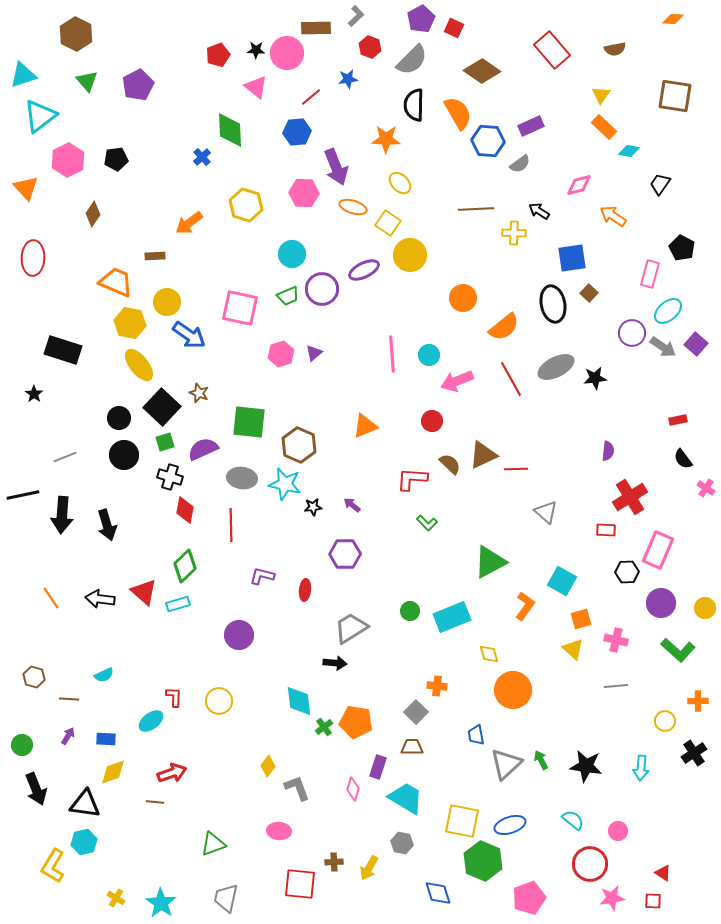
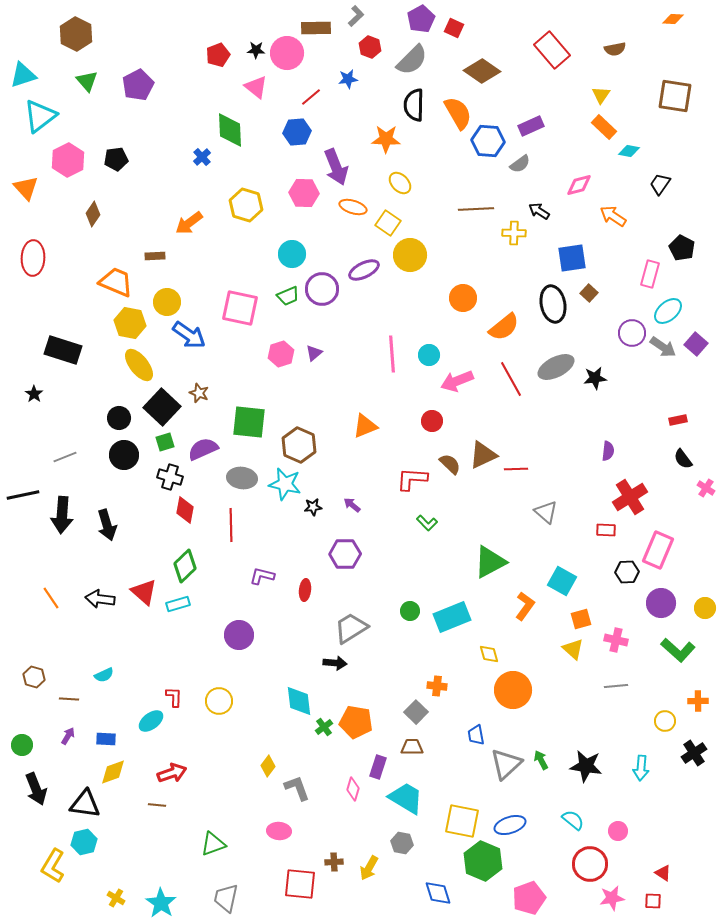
brown line at (155, 802): moved 2 px right, 3 px down
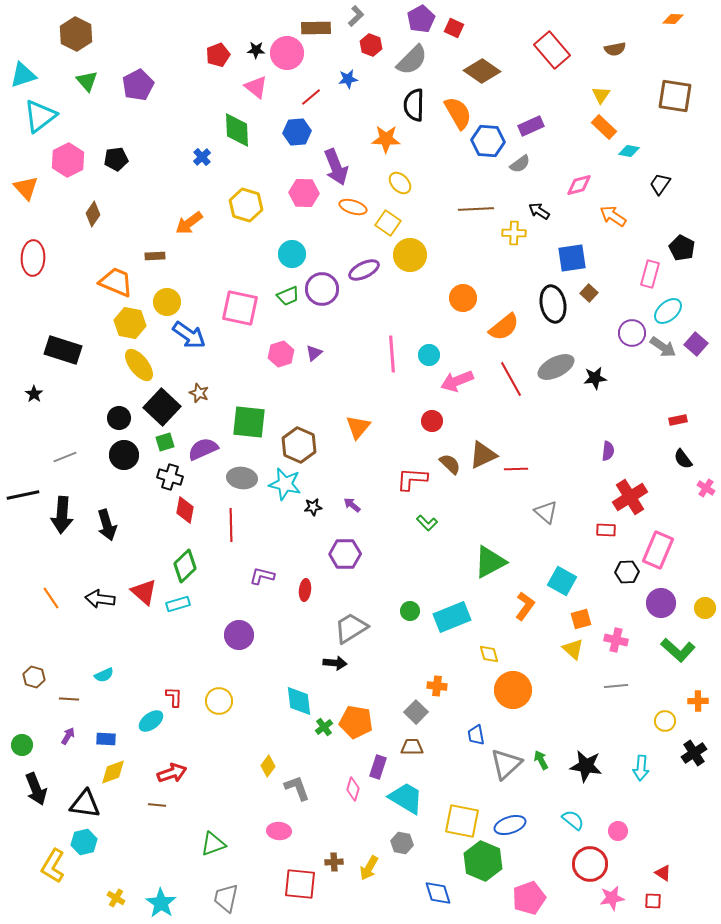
red hexagon at (370, 47): moved 1 px right, 2 px up
green diamond at (230, 130): moved 7 px right
orange triangle at (365, 426): moved 7 px left, 1 px down; rotated 28 degrees counterclockwise
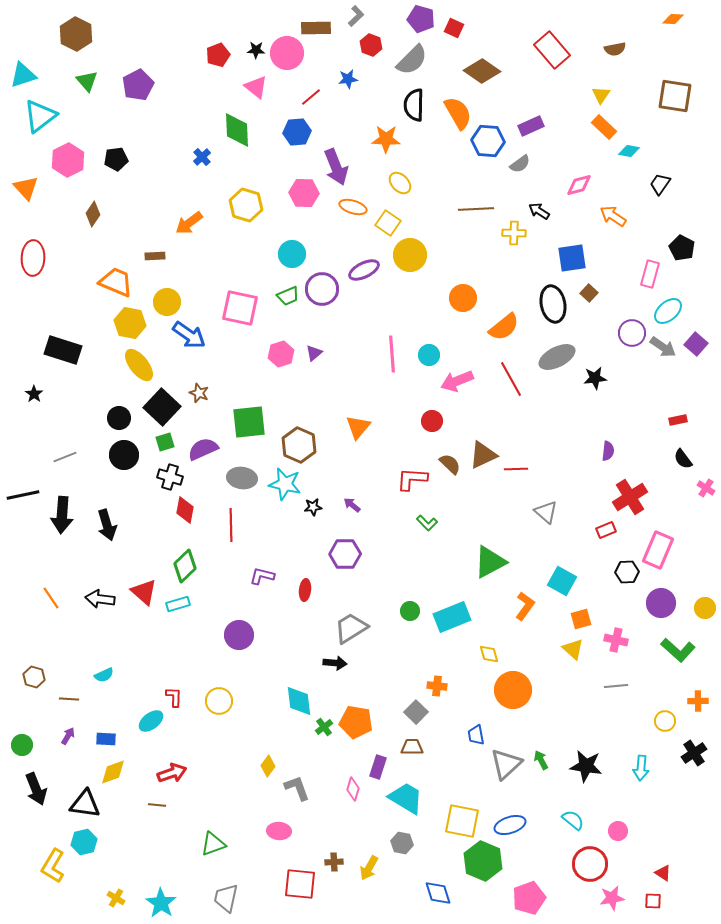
purple pentagon at (421, 19): rotated 28 degrees counterclockwise
gray ellipse at (556, 367): moved 1 px right, 10 px up
green square at (249, 422): rotated 12 degrees counterclockwise
red rectangle at (606, 530): rotated 24 degrees counterclockwise
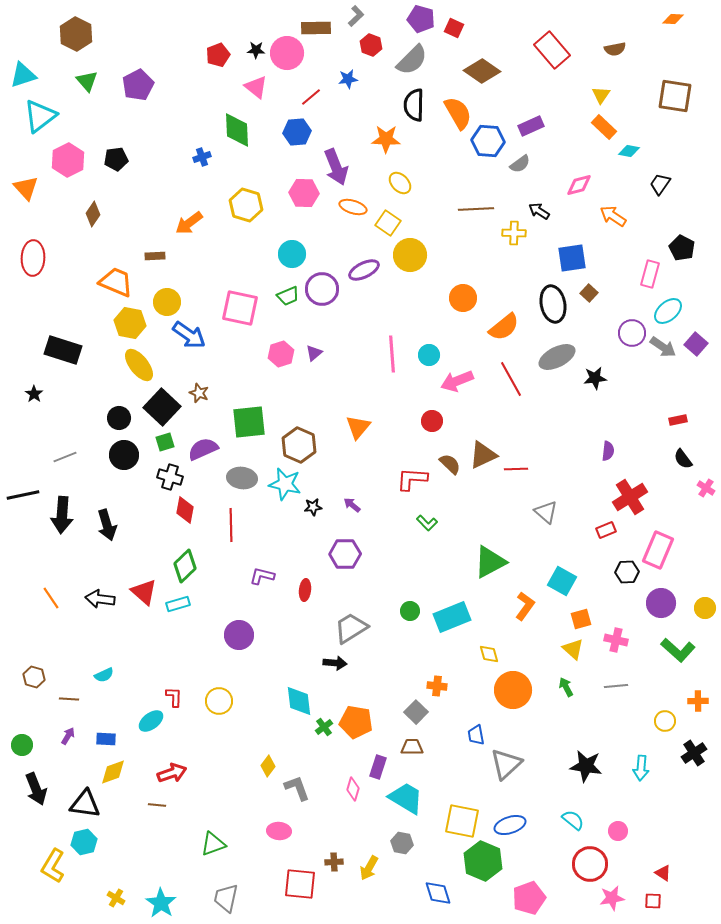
blue cross at (202, 157): rotated 24 degrees clockwise
green arrow at (541, 760): moved 25 px right, 73 px up
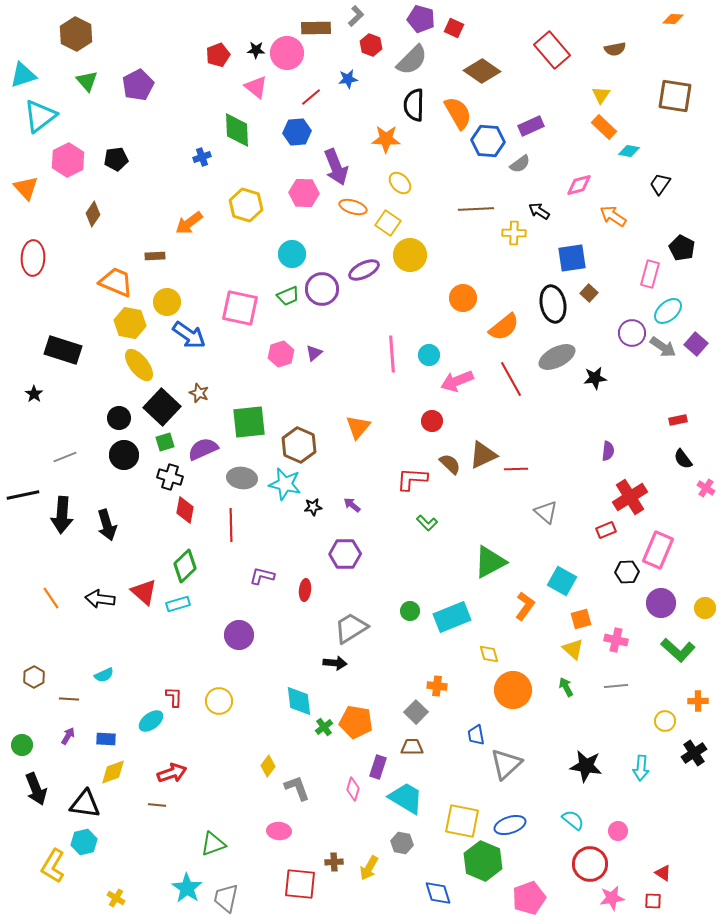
brown hexagon at (34, 677): rotated 15 degrees clockwise
cyan star at (161, 903): moved 26 px right, 15 px up
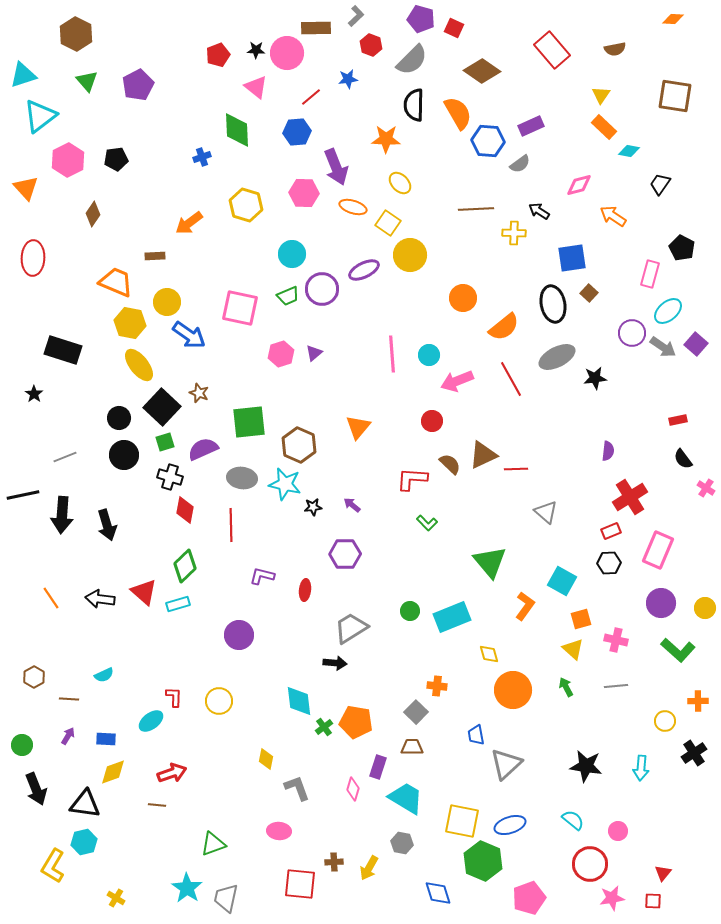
red rectangle at (606, 530): moved 5 px right, 1 px down
green triangle at (490, 562): rotated 42 degrees counterclockwise
black hexagon at (627, 572): moved 18 px left, 9 px up
yellow diamond at (268, 766): moved 2 px left, 7 px up; rotated 25 degrees counterclockwise
red triangle at (663, 873): rotated 36 degrees clockwise
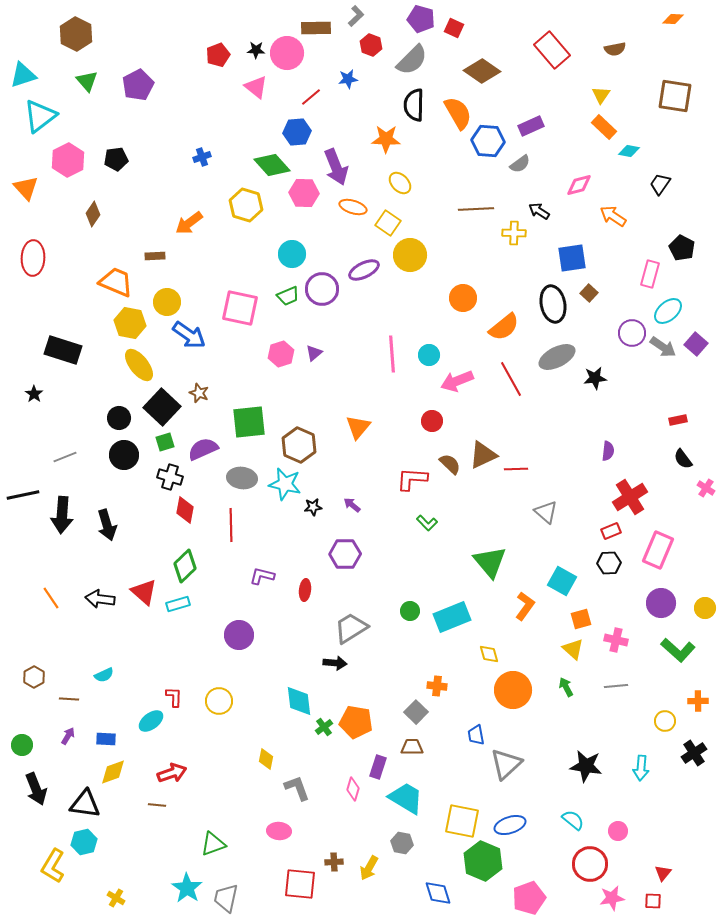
green diamond at (237, 130): moved 35 px right, 35 px down; rotated 39 degrees counterclockwise
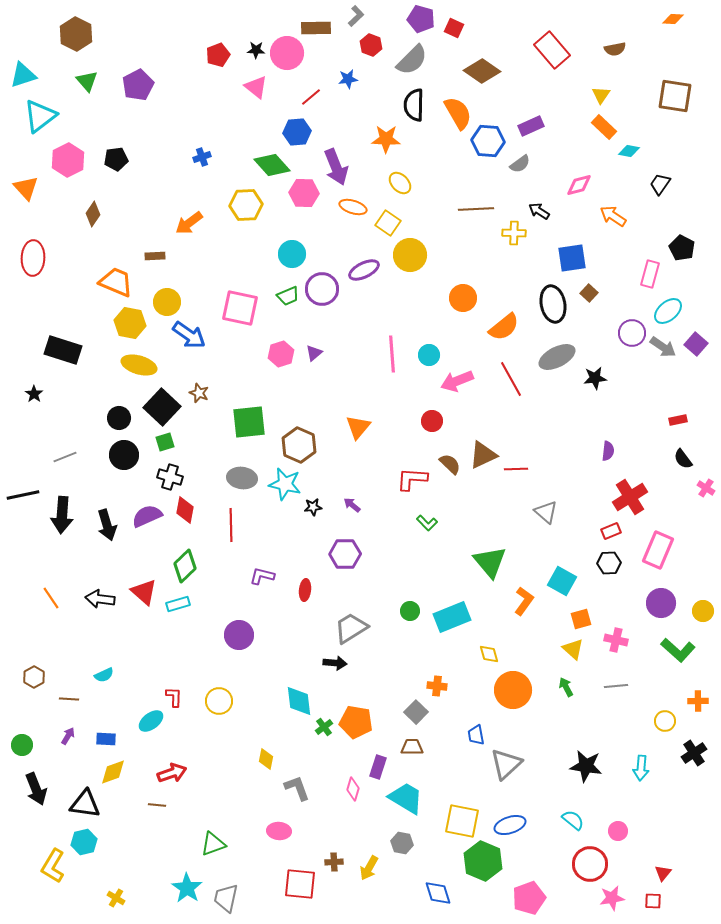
yellow hexagon at (246, 205): rotated 20 degrees counterclockwise
yellow ellipse at (139, 365): rotated 36 degrees counterclockwise
purple semicircle at (203, 449): moved 56 px left, 67 px down
orange L-shape at (525, 606): moved 1 px left, 5 px up
yellow circle at (705, 608): moved 2 px left, 3 px down
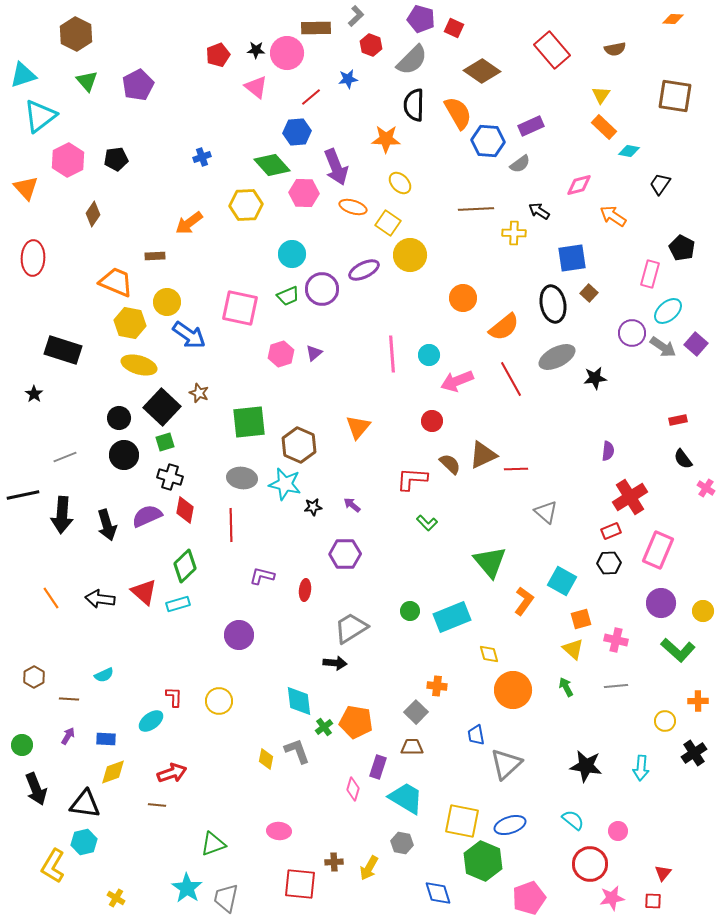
gray L-shape at (297, 788): moved 37 px up
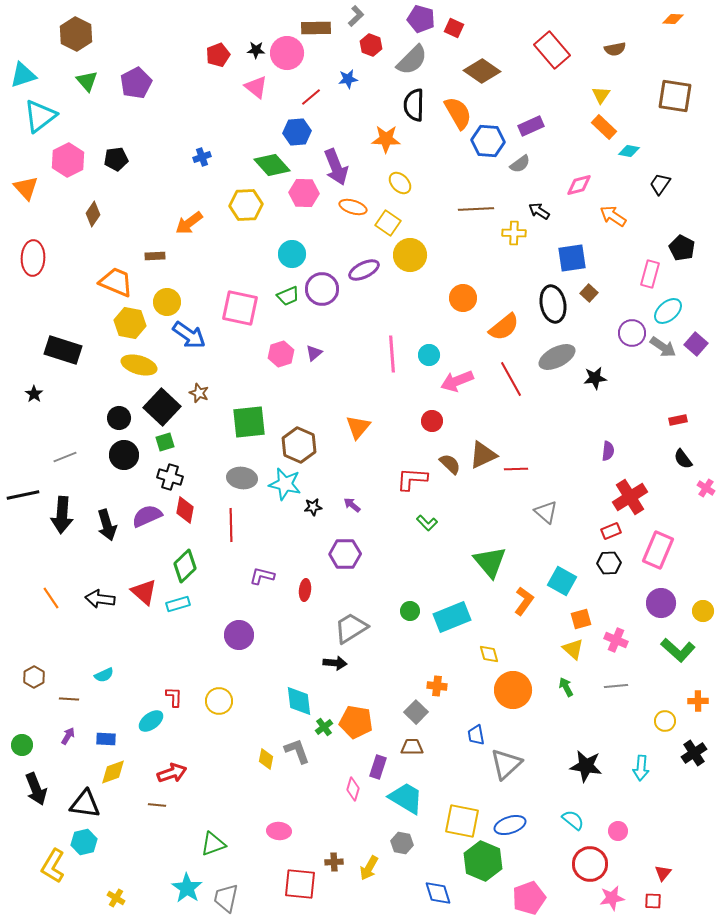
purple pentagon at (138, 85): moved 2 px left, 2 px up
pink cross at (616, 640): rotated 10 degrees clockwise
